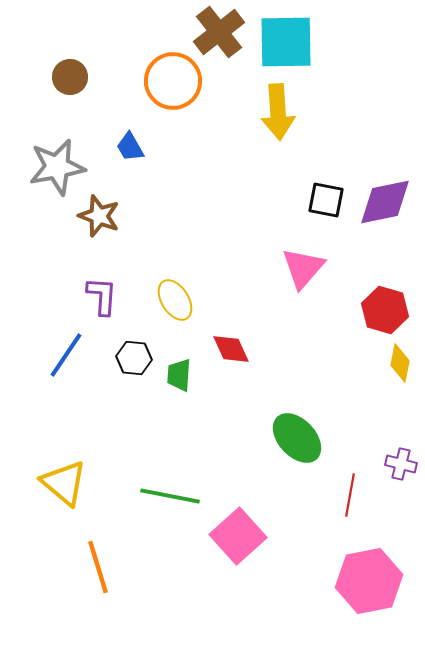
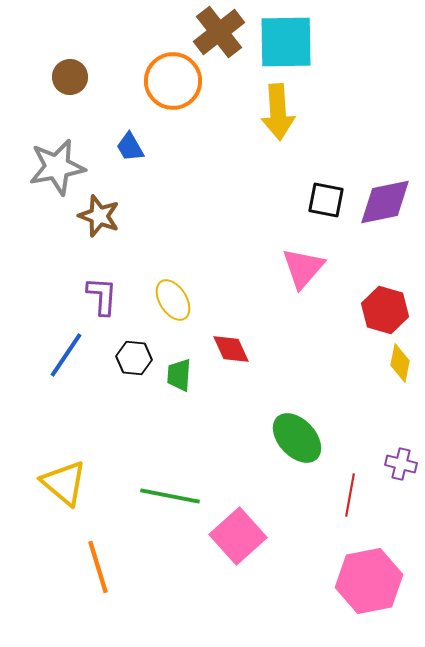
yellow ellipse: moved 2 px left
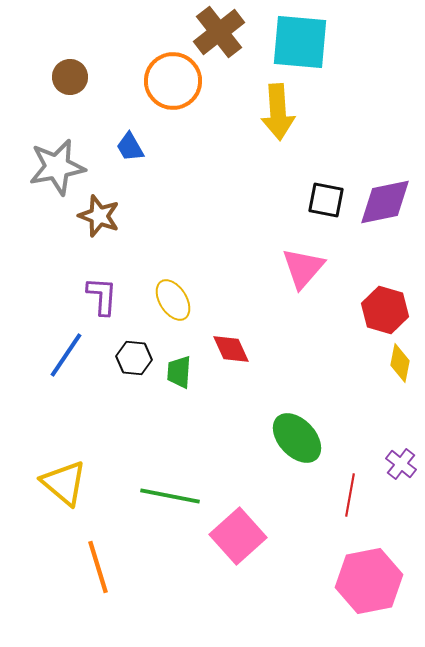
cyan square: moved 14 px right; rotated 6 degrees clockwise
green trapezoid: moved 3 px up
purple cross: rotated 24 degrees clockwise
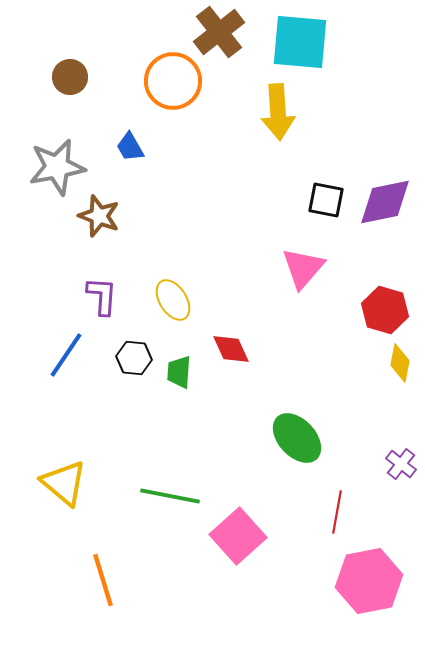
red line: moved 13 px left, 17 px down
orange line: moved 5 px right, 13 px down
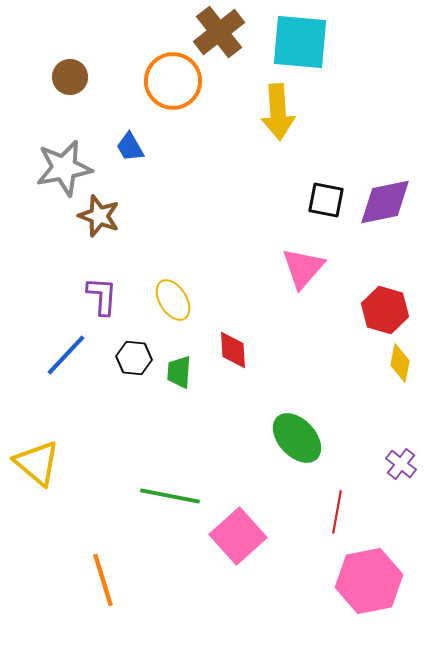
gray star: moved 7 px right, 1 px down
red diamond: moved 2 px right, 1 px down; rotated 21 degrees clockwise
blue line: rotated 9 degrees clockwise
yellow triangle: moved 27 px left, 20 px up
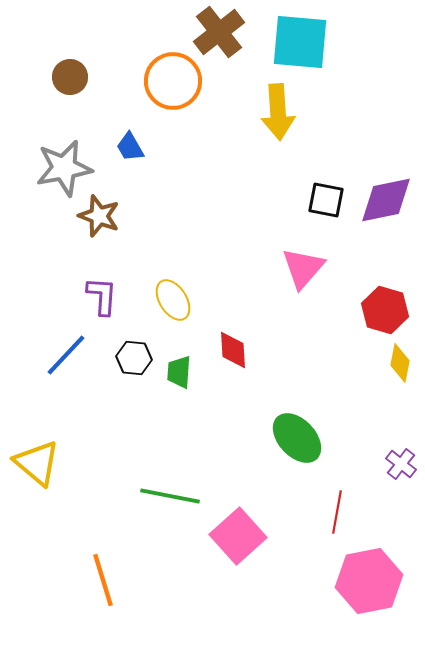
purple diamond: moved 1 px right, 2 px up
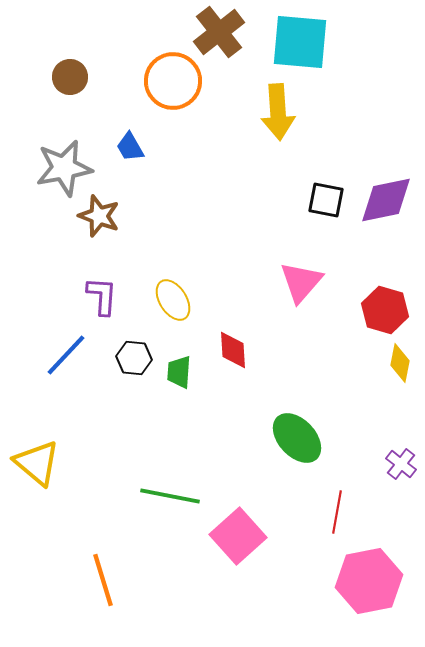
pink triangle: moved 2 px left, 14 px down
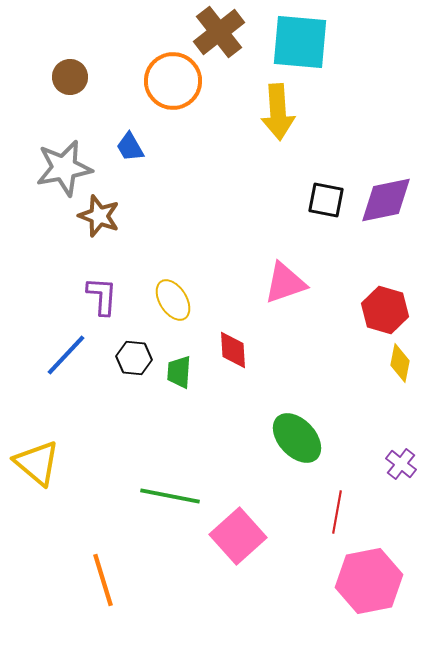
pink triangle: moved 16 px left, 1 px down; rotated 30 degrees clockwise
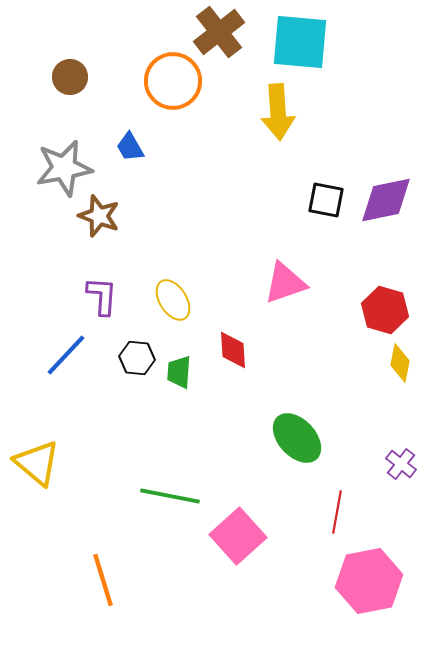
black hexagon: moved 3 px right
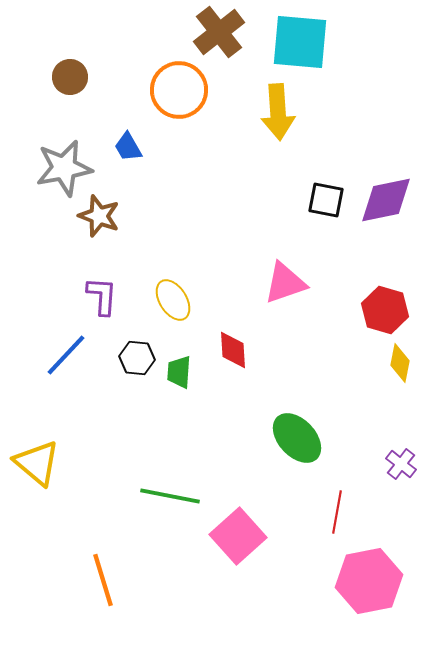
orange circle: moved 6 px right, 9 px down
blue trapezoid: moved 2 px left
